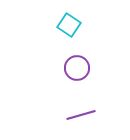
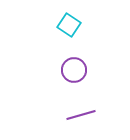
purple circle: moved 3 px left, 2 px down
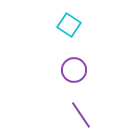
purple line: rotated 72 degrees clockwise
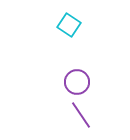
purple circle: moved 3 px right, 12 px down
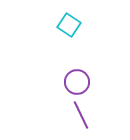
purple line: rotated 8 degrees clockwise
